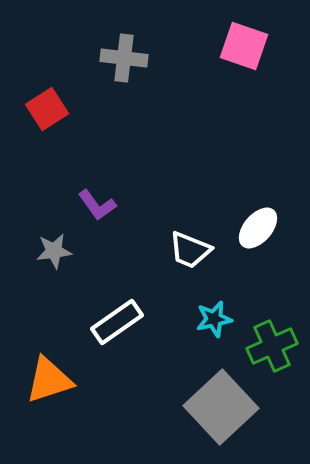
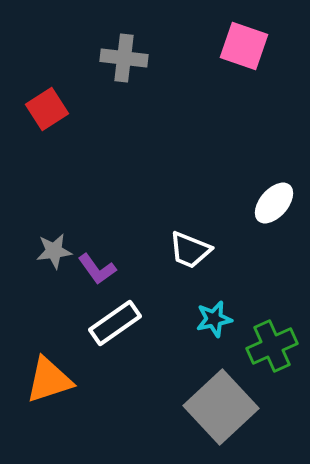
purple L-shape: moved 64 px down
white ellipse: moved 16 px right, 25 px up
white rectangle: moved 2 px left, 1 px down
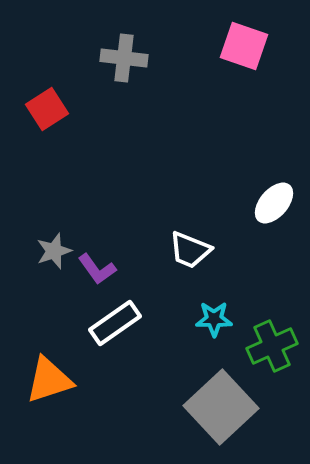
gray star: rotated 12 degrees counterclockwise
cyan star: rotated 12 degrees clockwise
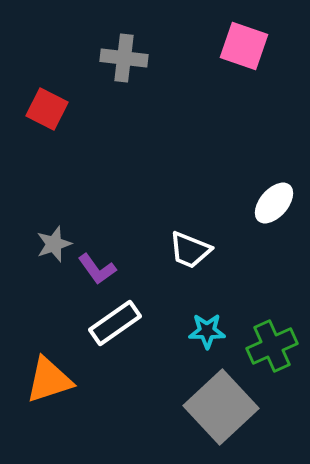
red square: rotated 30 degrees counterclockwise
gray star: moved 7 px up
cyan star: moved 7 px left, 12 px down
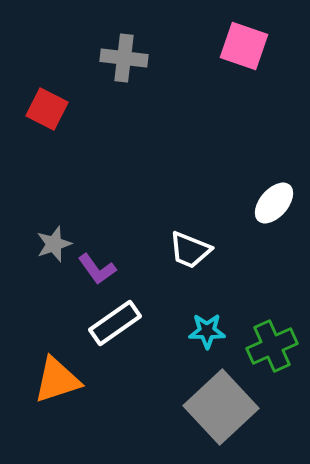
orange triangle: moved 8 px right
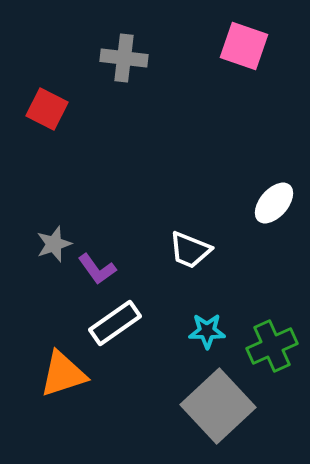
orange triangle: moved 6 px right, 6 px up
gray square: moved 3 px left, 1 px up
